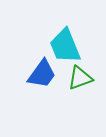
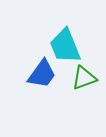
green triangle: moved 4 px right
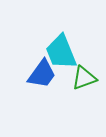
cyan trapezoid: moved 4 px left, 6 px down
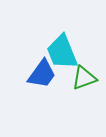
cyan trapezoid: moved 1 px right
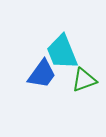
green triangle: moved 2 px down
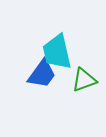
cyan trapezoid: moved 5 px left; rotated 9 degrees clockwise
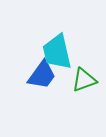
blue trapezoid: moved 1 px down
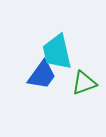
green triangle: moved 3 px down
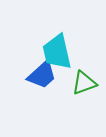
blue trapezoid: rotated 12 degrees clockwise
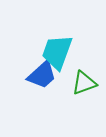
cyan trapezoid: rotated 33 degrees clockwise
